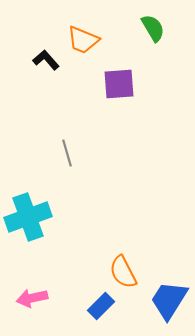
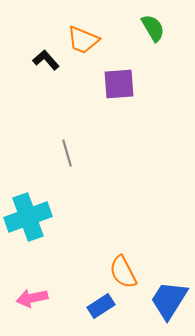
blue rectangle: rotated 12 degrees clockwise
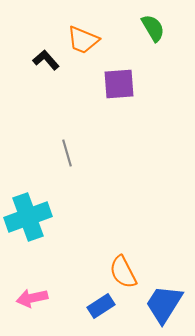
blue trapezoid: moved 5 px left, 4 px down
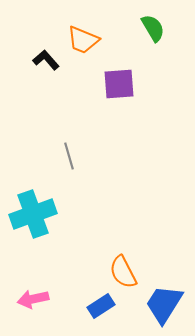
gray line: moved 2 px right, 3 px down
cyan cross: moved 5 px right, 3 px up
pink arrow: moved 1 px right, 1 px down
